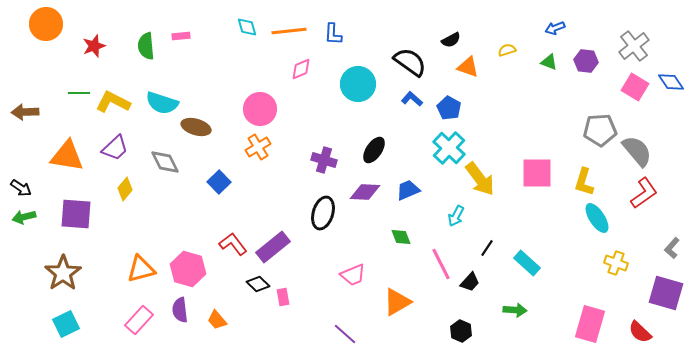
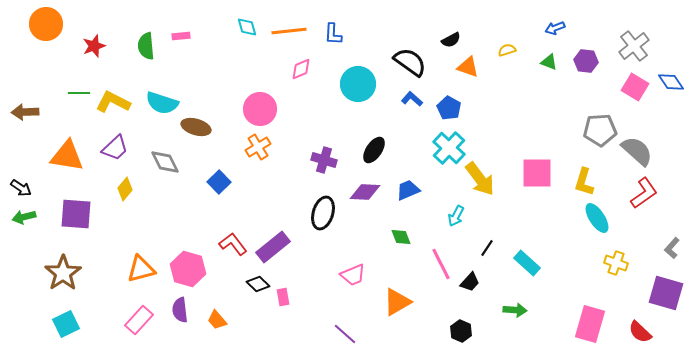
gray semicircle at (637, 151): rotated 8 degrees counterclockwise
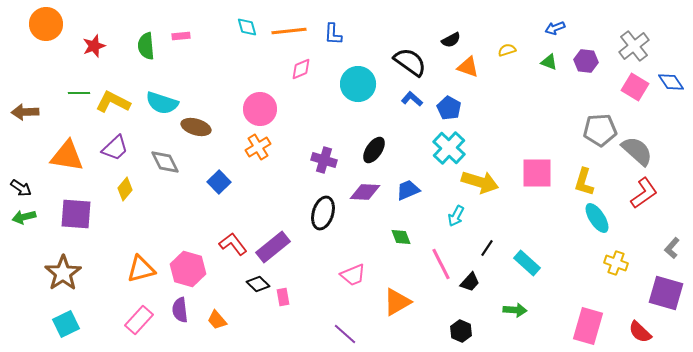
yellow arrow at (480, 179): moved 3 px down; rotated 36 degrees counterclockwise
pink rectangle at (590, 324): moved 2 px left, 2 px down
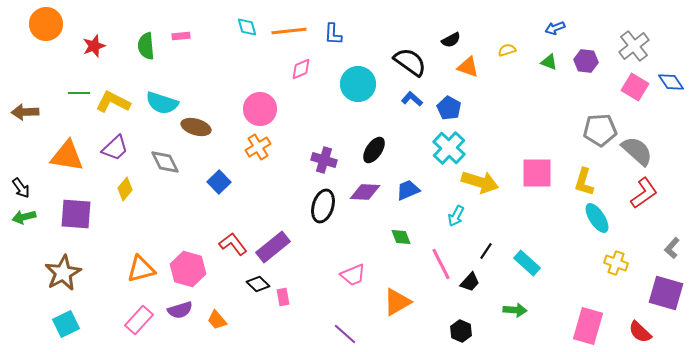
black arrow at (21, 188): rotated 20 degrees clockwise
black ellipse at (323, 213): moved 7 px up
black line at (487, 248): moved 1 px left, 3 px down
brown star at (63, 273): rotated 6 degrees clockwise
purple semicircle at (180, 310): rotated 100 degrees counterclockwise
